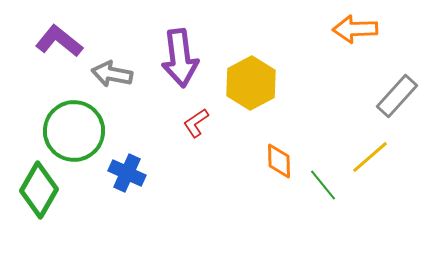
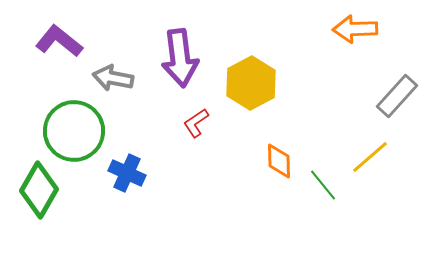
gray arrow: moved 1 px right, 4 px down
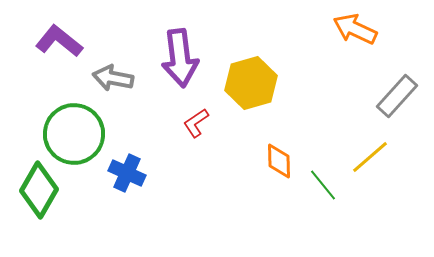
orange arrow: rotated 27 degrees clockwise
yellow hexagon: rotated 12 degrees clockwise
green circle: moved 3 px down
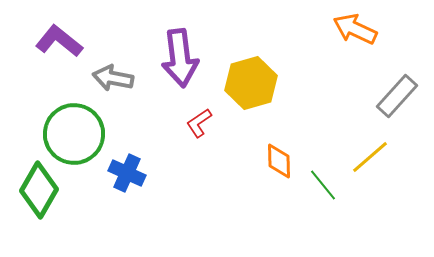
red L-shape: moved 3 px right
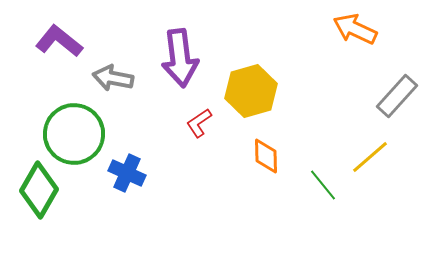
yellow hexagon: moved 8 px down
orange diamond: moved 13 px left, 5 px up
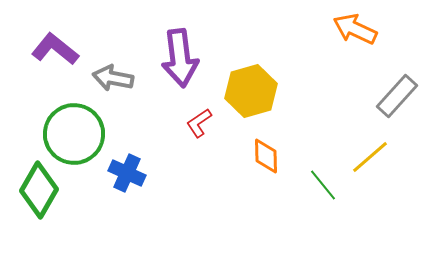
purple L-shape: moved 4 px left, 8 px down
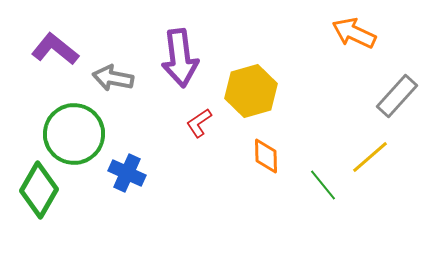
orange arrow: moved 1 px left, 4 px down
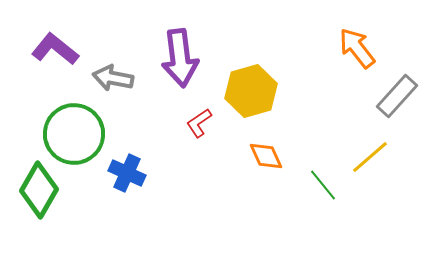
orange arrow: moved 3 px right, 15 px down; rotated 27 degrees clockwise
orange diamond: rotated 24 degrees counterclockwise
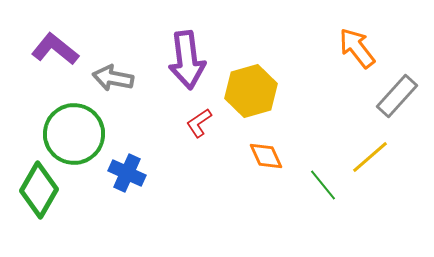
purple arrow: moved 7 px right, 2 px down
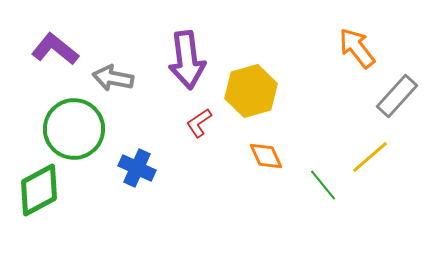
green circle: moved 5 px up
blue cross: moved 10 px right, 5 px up
green diamond: rotated 32 degrees clockwise
